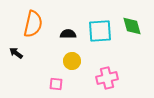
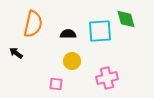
green diamond: moved 6 px left, 7 px up
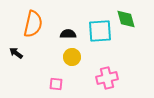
yellow circle: moved 4 px up
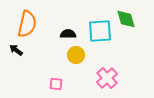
orange semicircle: moved 6 px left
black arrow: moved 3 px up
yellow circle: moved 4 px right, 2 px up
pink cross: rotated 30 degrees counterclockwise
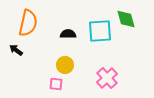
orange semicircle: moved 1 px right, 1 px up
yellow circle: moved 11 px left, 10 px down
